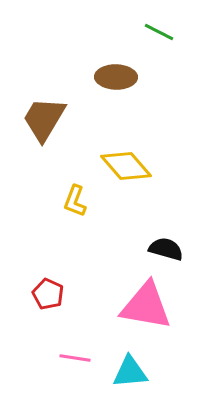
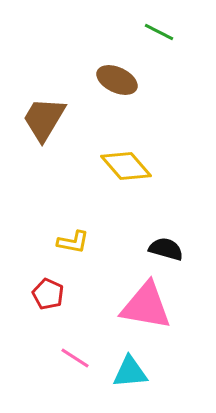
brown ellipse: moved 1 px right, 3 px down; rotated 24 degrees clockwise
yellow L-shape: moved 2 px left, 41 px down; rotated 100 degrees counterclockwise
pink line: rotated 24 degrees clockwise
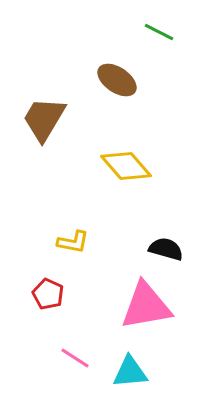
brown ellipse: rotated 9 degrees clockwise
pink triangle: rotated 20 degrees counterclockwise
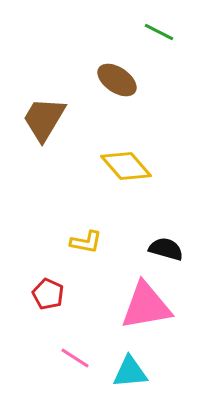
yellow L-shape: moved 13 px right
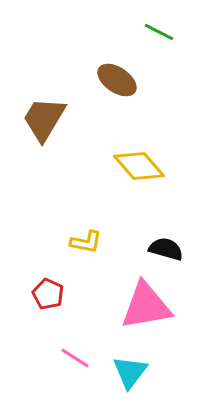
yellow diamond: moved 13 px right
cyan triangle: rotated 48 degrees counterclockwise
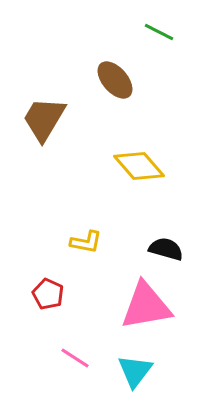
brown ellipse: moved 2 px left; rotated 15 degrees clockwise
cyan triangle: moved 5 px right, 1 px up
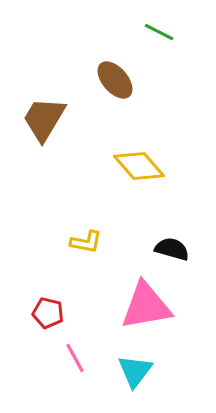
black semicircle: moved 6 px right
red pentagon: moved 19 px down; rotated 12 degrees counterclockwise
pink line: rotated 28 degrees clockwise
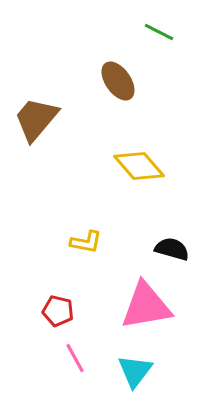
brown ellipse: moved 3 px right, 1 px down; rotated 6 degrees clockwise
brown trapezoid: moved 8 px left; rotated 9 degrees clockwise
red pentagon: moved 10 px right, 2 px up
